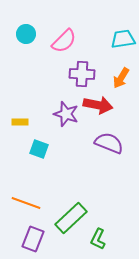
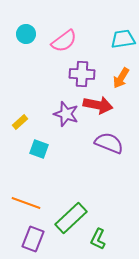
pink semicircle: rotated 8 degrees clockwise
yellow rectangle: rotated 42 degrees counterclockwise
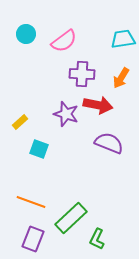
orange line: moved 5 px right, 1 px up
green L-shape: moved 1 px left
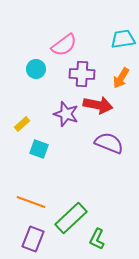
cyan circle: moved 10 px right, 35 px down
pink semicircle: moved 4 px down
yellow rectangle: moved 2 px right, 2 px down
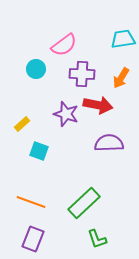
purple semicircle: rotated 24 degrees counterclockwise
cyan square: moved 2 px down
green rectangle: moved 13 px right, 15 px up
green L-shape: rotated 45 degrees counterclockwise
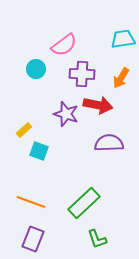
yellow rectangle: moved 2 px right, 6 px down
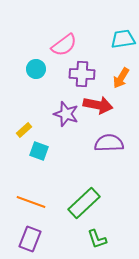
purple rectangle: moved 3 px left
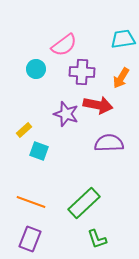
purple cross: moved 2 px up
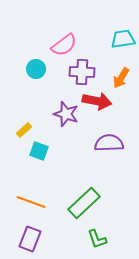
red arrow: moved 1 px left, 4 px up
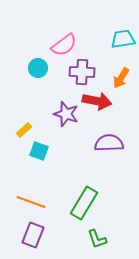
cyan circle: moved 2 px right, 1 px up
green rectangle: rotated 16 degrees counterclockwise
purple rectangle: moved 3 px right, 4 px up
